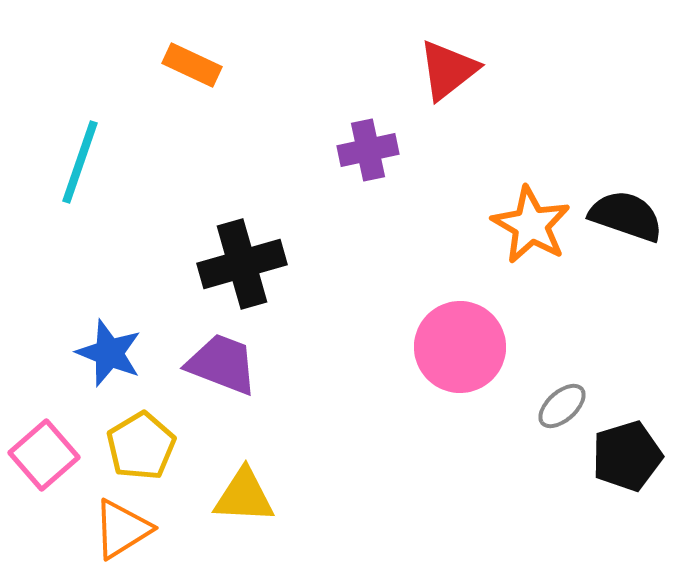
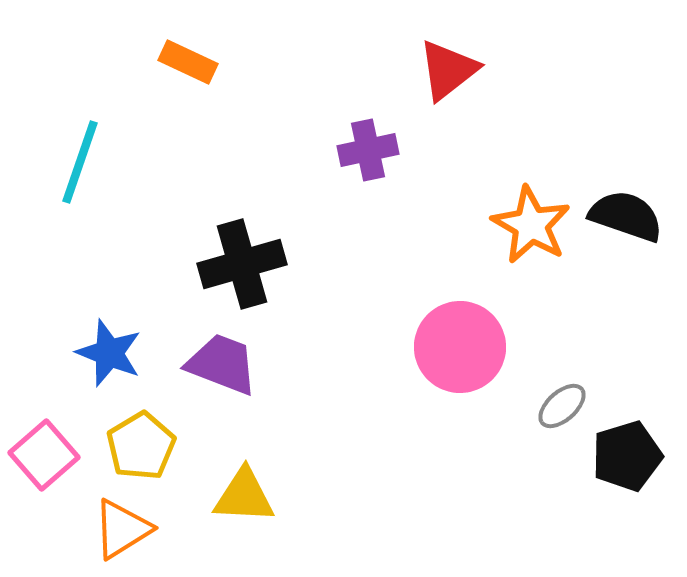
orange rectangle: moved 4 px left, 3 px up
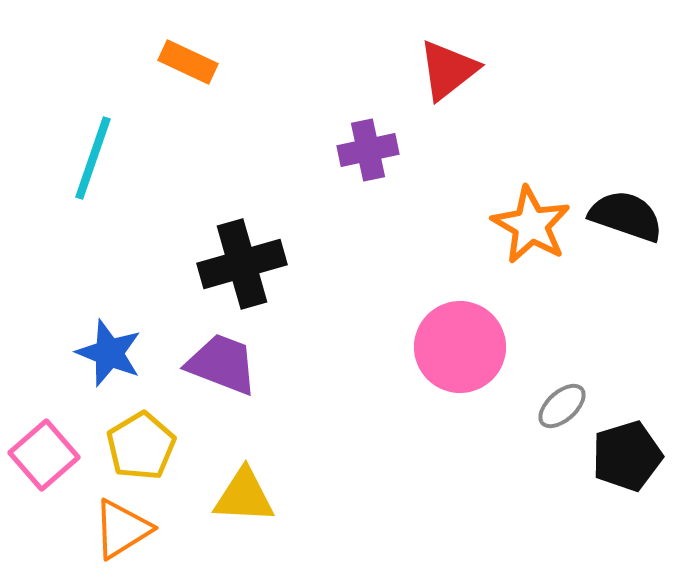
cyan line: moved 13 px right, 4 px up
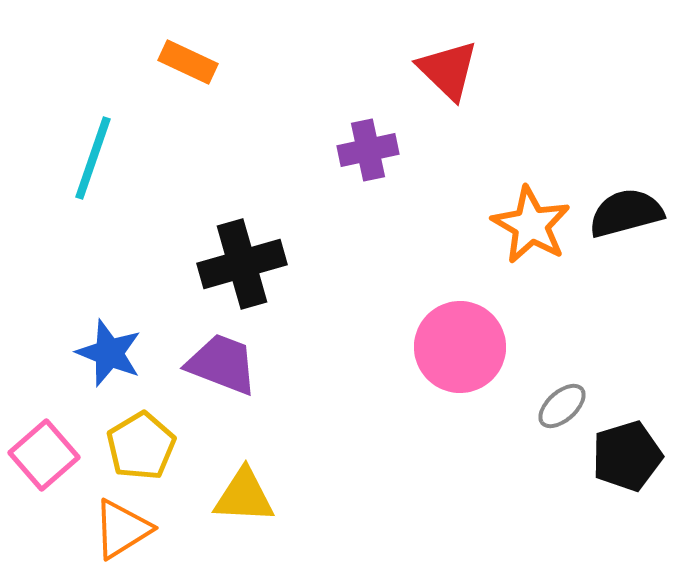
red triangle: rotated 38 degrees counterclockwise
black semicircle: moved 3 px up; rotated 34 degrees counterclockwise
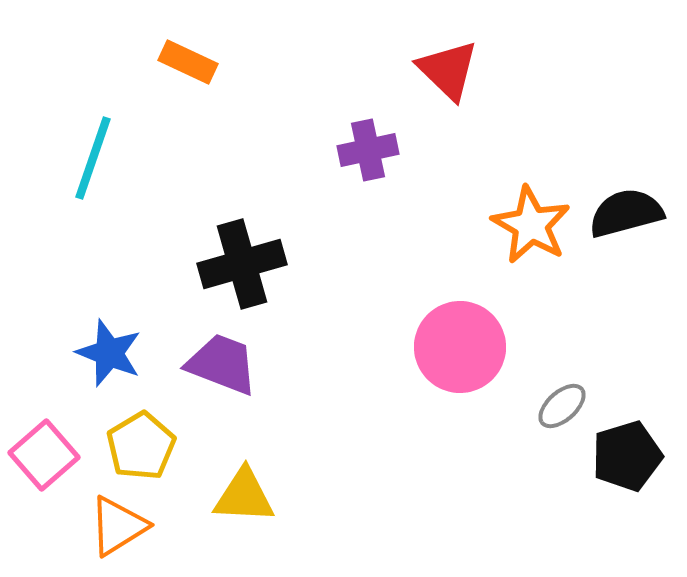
orange triangle: moved 4 px left, 3 px up
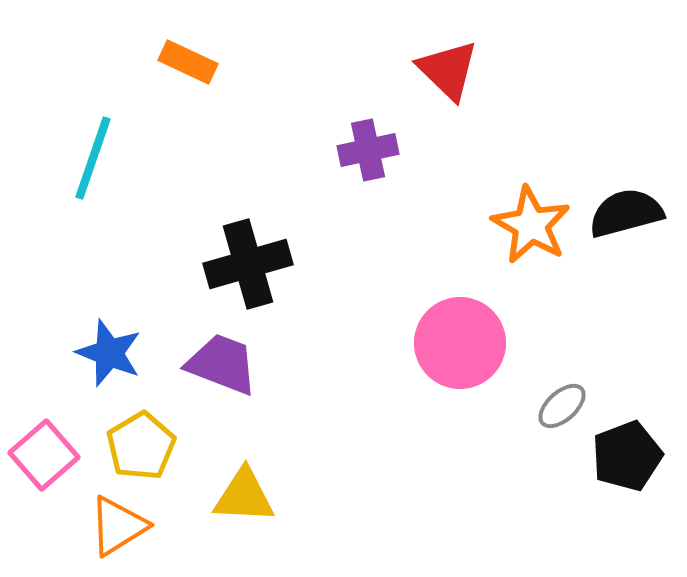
black cross: moved 6 px right
pink circle: moved 4 px up
black pentagon: rotated 4 degrees counterclockwise
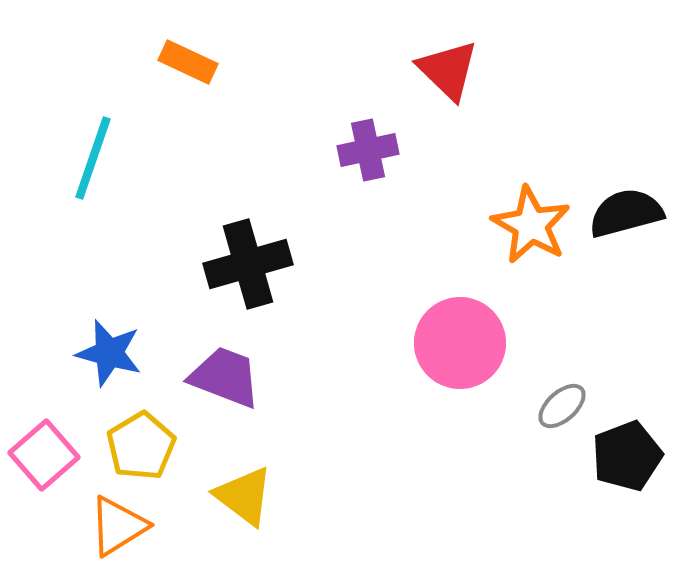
blue star: rotated 6 degrees counterclockwise
purple trapezoid: moved 3 px right, 13 px down
yellow triangle: rotated 34 degrees clockwise
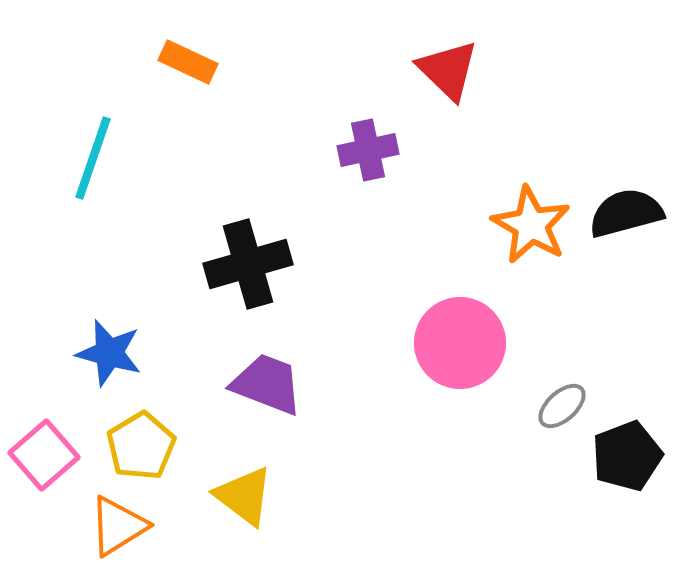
purple trapezoid: moved 42 px right, 7 px down
